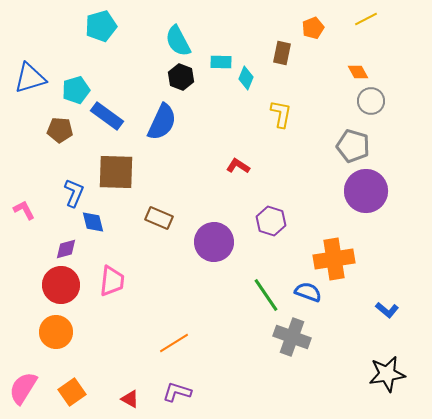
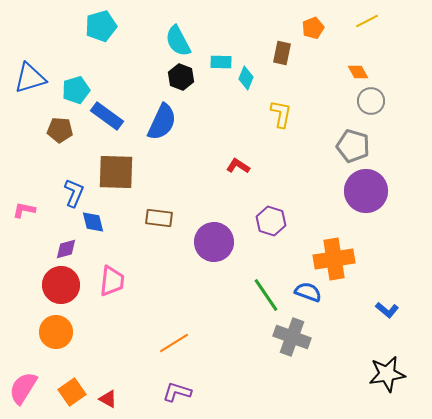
yellow line at (366, 19): moved 1 px right, 2 px down
pink L-shape at (24, 210): rotated 50 degrees counterclockwise
brown rectangle at (159, 218): rotated 16 degrees counterclockwise
red triangle at (130, 399): moved 22 px left
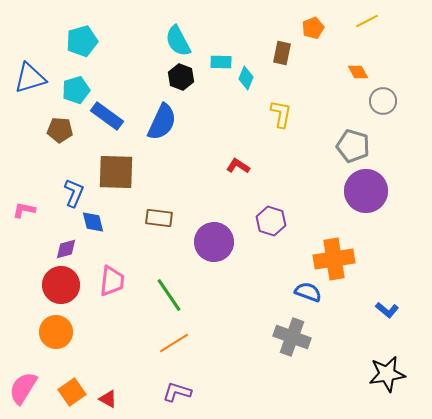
cyan pentagon at (101, 26): moved 19 px left, 15 px down
gray circle at (371, 101): moved 12 px right
green line at (266, 295): moved 97 px left
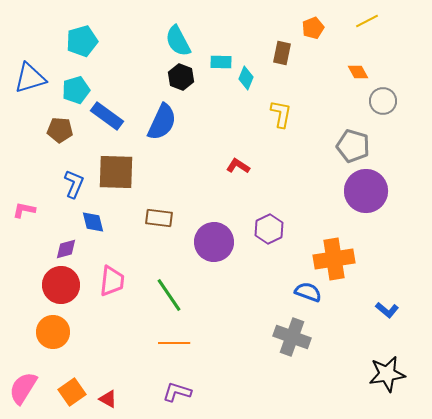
blue L-shape at (74, 193): moved 9 px up
purple hexagon at (271, 221): moved 2 px left, 8 px down; rotated 16 degrees clockwise
orange circle at (56, 332): moved 3 px left
orange line at (174, 343): rotated 32 degrees clockwise
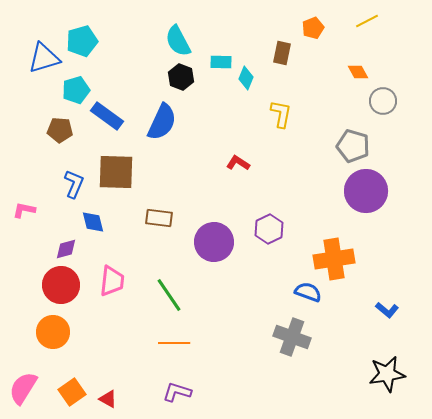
blue triangle at (30, 78): moved 14 px right, 20 px up
red L-shape at (238, 166): moved 3 px up
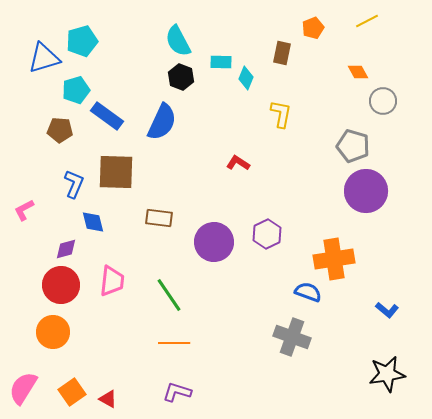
pink L-shape at (24, 210): rotated 40 degrees counterclockwise
purple hexagon at (269, 229): moved 2 px left, 5 px down
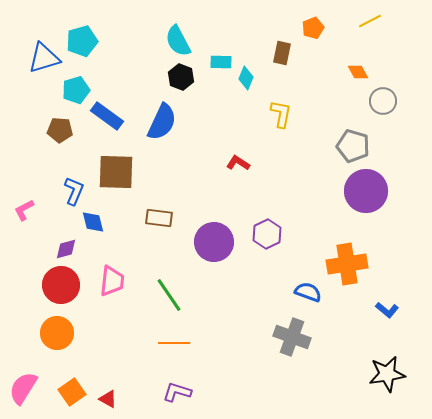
yellow line at (367, 21): moved 3 px right
blue L-shape at (74, 184): moved 7 px down
orange cross at (334, 259): moved 13 px right, 5 px down
orange circle at (53, 332): moved 4 px right, 1 px down
